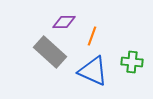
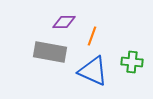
gray rectangle: rotated 32 degrees counterclockwise
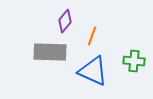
purple diamond: moved 1 px right, 1 px up; rotated 50 degrees counterclockwise
gray rectangle: rotated 8 degrees counterclockwise
green cross: moved 2 px right, 1 px up
